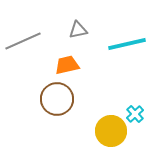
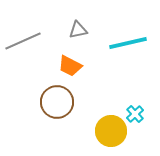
cyan line: moved 1 px right, 1 px up
orange trapezoid: moved 3 px right, 1 px down; rotated 140 degrees counterclockwise
brown circle: moved 3 px down
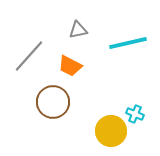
gray line: moved 6 px right, 15 px down; rotated 24 degrees counterclockwise
brown circle: moved 4 px left
cyan cross: rotated 24 degrees counterclockwise
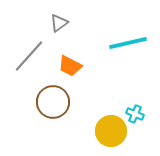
gray triangle: moved 19 px left, 7 px up; rotated 24 degrees counterclockwise
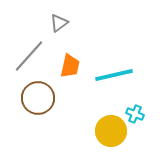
cyan line: moved 14 px left, 32 px down
orange trapezoid: rotated 105 degrees counterclockwise
brown circle: moved 15 px left, 4 px up
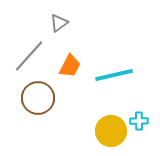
orange trapezoid: rotated 15 degrees clockwise
cyan cross: moved 4 px right, 7 px down; rotated 24 degrees counterclockwise
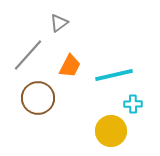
gray line: moved 1 px left, 1 px up
cyan cross: moved 6 px left, 17 px up
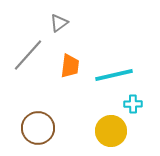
orange trapezoid: rotated 20 degrees counterclockwise
brown circle: moved 30 px down
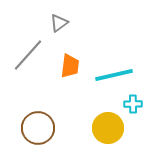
yellow circle: moved 3 px left, 3 px up
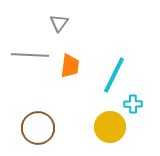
gray triangle: rotated 18 degrees counterclockwise
gray line: moved 2 px right; rotated 51 degrees clockwise
cyan line: rotated 51 degrees counterclockwise
yellow circle: moved 2 px right, 1 px up
